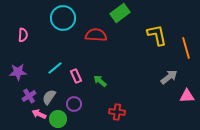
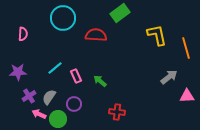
pink semicircle: moved 1 px up
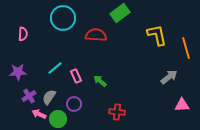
pink triangle: moved 5 px left, 9 px down
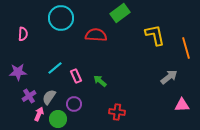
cyan circle: moved 2 px left
yellow L-shape: moved 2 px left
pink arrow: rotated 88 degrees clockwise
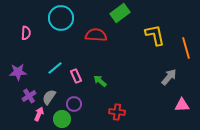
pink semicircle: moved 3 px right, 1 px up
gray arrow: rotated 12 degrees counterclockwise
green circle: moved 4 px right
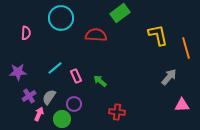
yellow L-shape: moved 3 px right
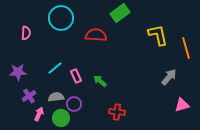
gray semicircle: moved 7 px right; rotated 49 degrees clockwise
pink triangle: rotated 14 degrees counterclockwise
green circle: moved 1 px left, 1 px up
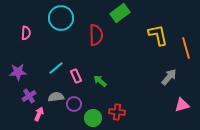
red semicircle: rotated 85 degrees clockwise
cyan line: moved 1 px right
green circle: moved 32 px right
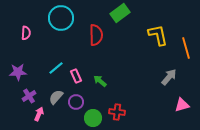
gray semicircle: rotated 42 degrees counterclockwise
purple circle: moved 2 px right, 2 px up
